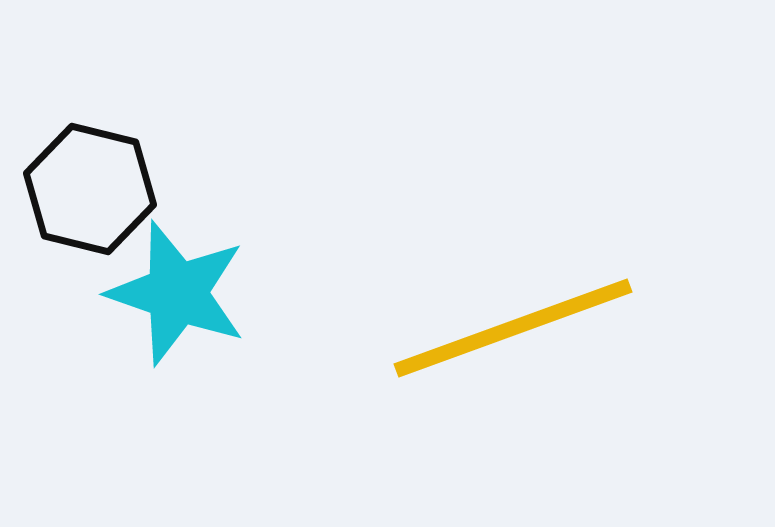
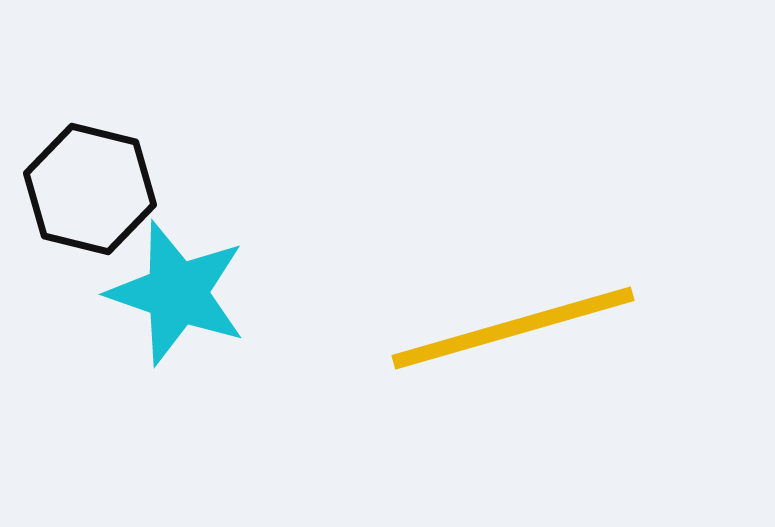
yellow line: rotated 4 degrees clockwise
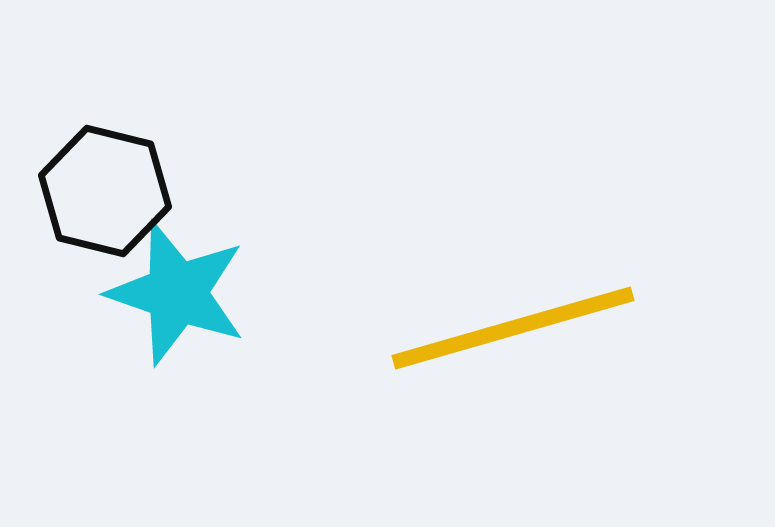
black hexagon: moved 15 px right, 2 px down
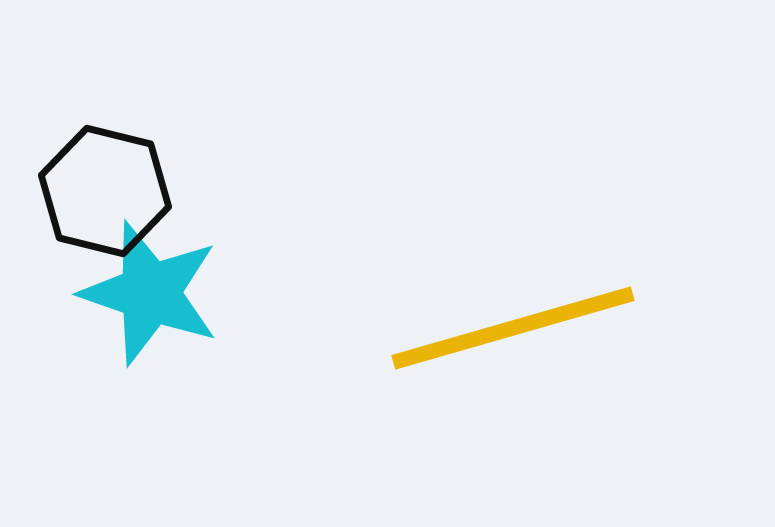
cyan star: moved 27 px left
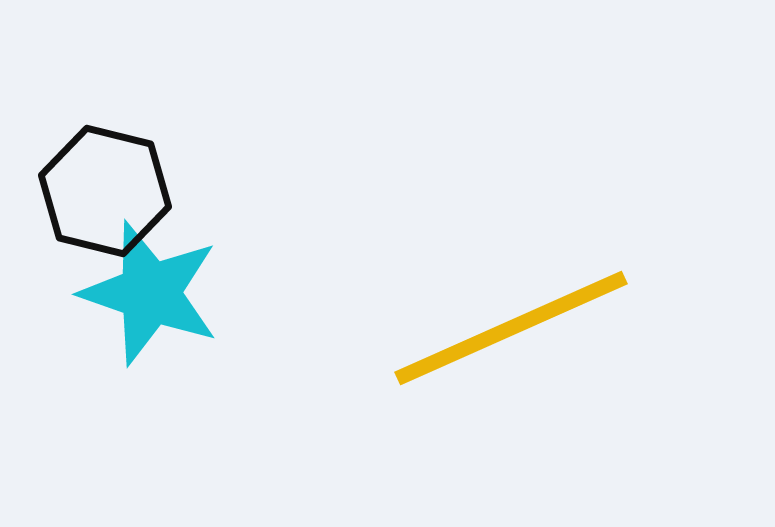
yellow line: moved 2 px left; rotated 8 degrees counterclockwise
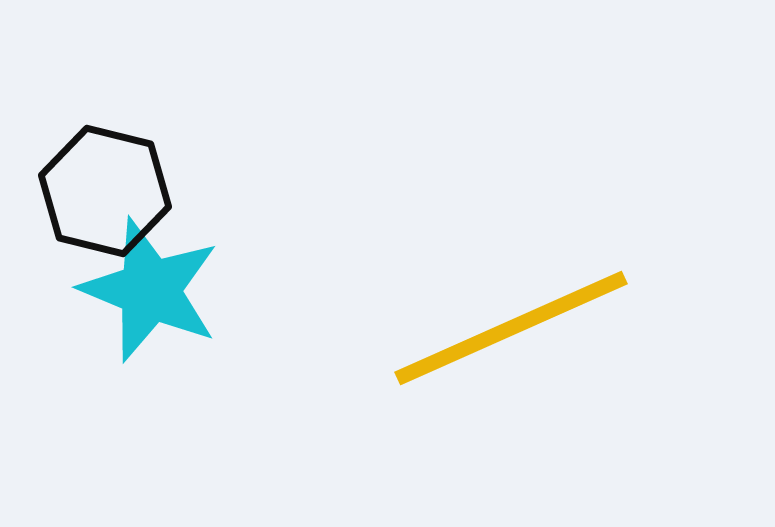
cyan star: moved 3 px up; rotated 3 degrees clockwise
